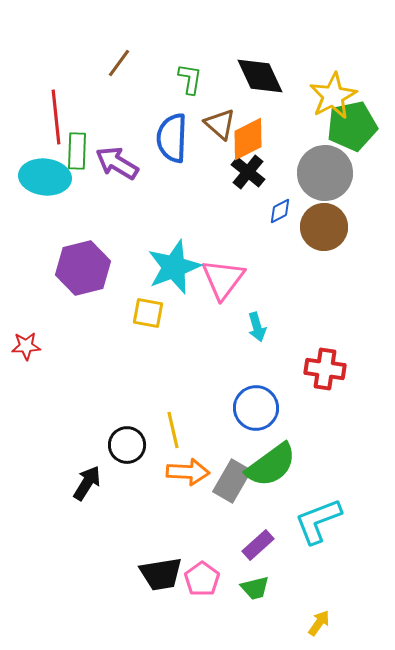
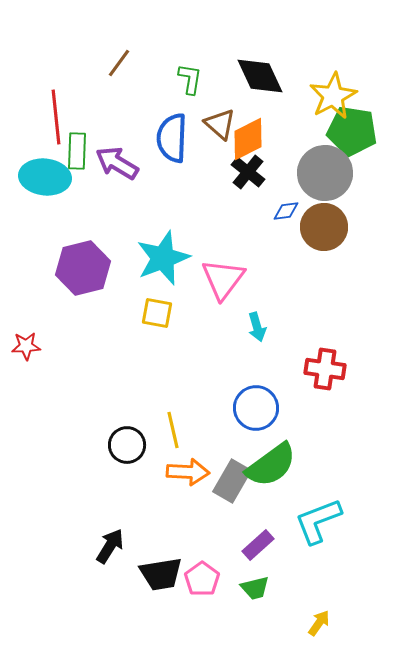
green pentagon: moved 5 px down; rotated 21 degrees clockwise
blue diamond: moved 6 px right; rotated 20 degrees clockwise
cyan star: moved 11 px left, 9 px up
yellow square: moved 9 px right
black arrow: moved 23 px right, 63 px down
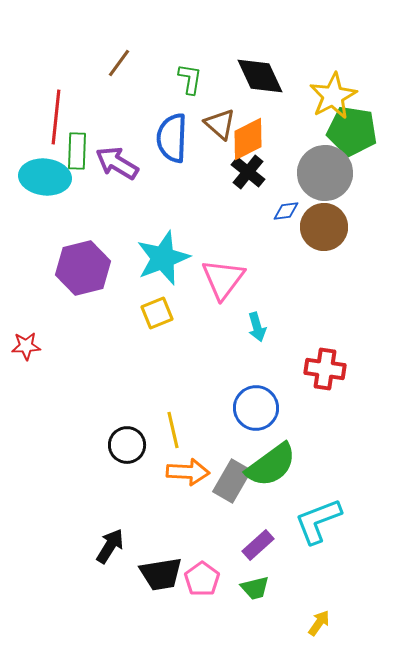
red line: rotated 12 degrees clockwise
yellow square: rotated 32 degrees counterclockwise
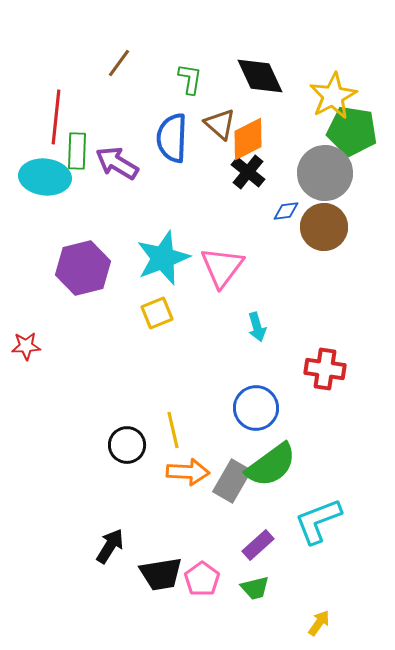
pink triangle: moved 1 px left, 12 px up
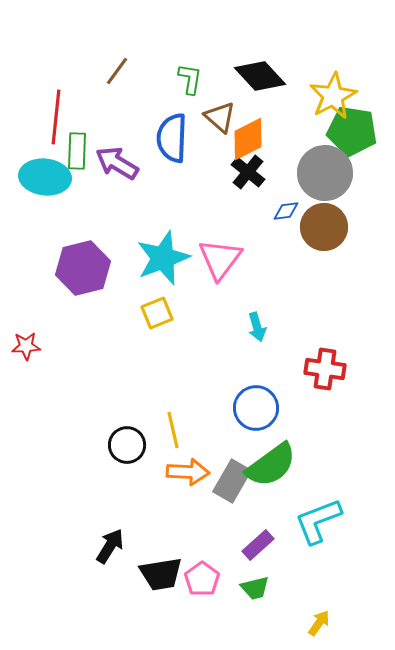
brown line: moved 2 px left, 8 px down
black diamond: rotated 18 degrees counterclockwise
brown triangle: moved 7 px up
pink triangle: moved 2 px left, 8 px up
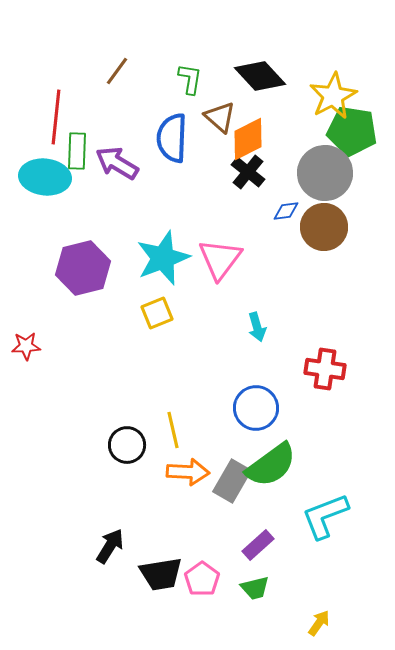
cyan L-shape: moved 7 px right, 5 px up
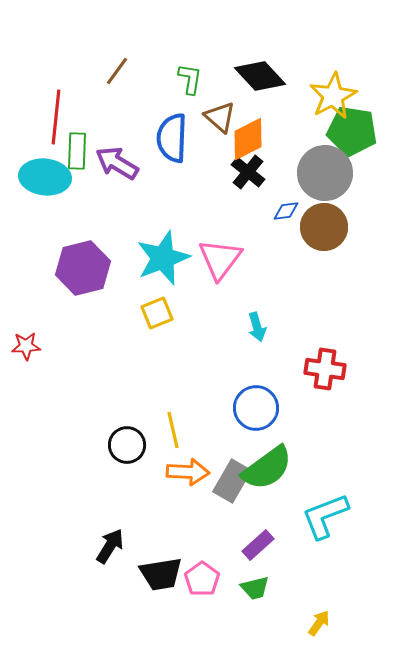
green semicircle: moved 4 px left, 3 px down
